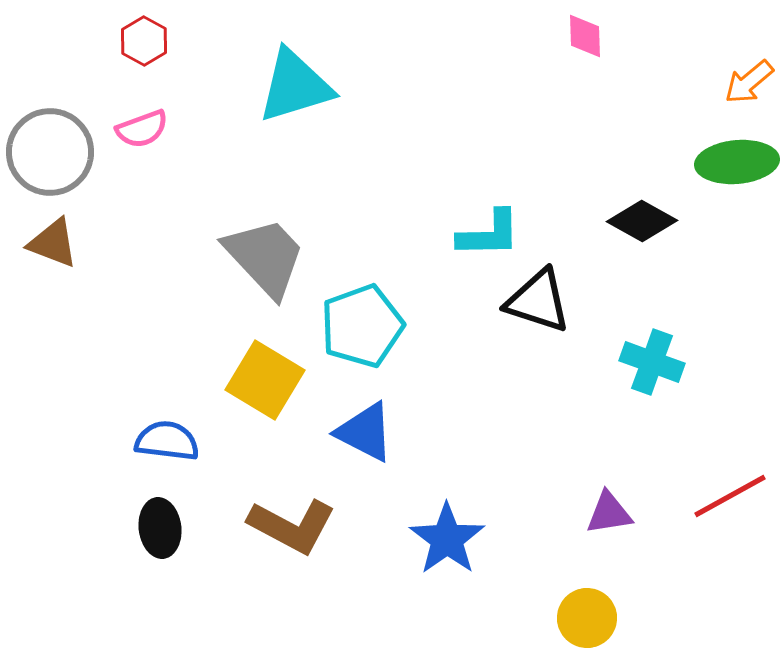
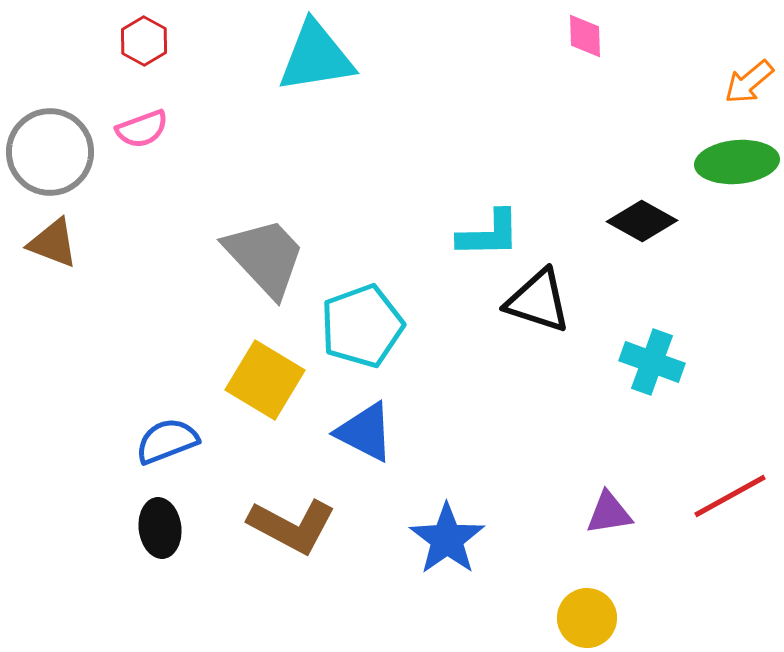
cyan triangle: moved 21 px right, 29 px up; rotated 8 degrees clockwise
blue semicircle: rotated 28 degrees counterclockwise
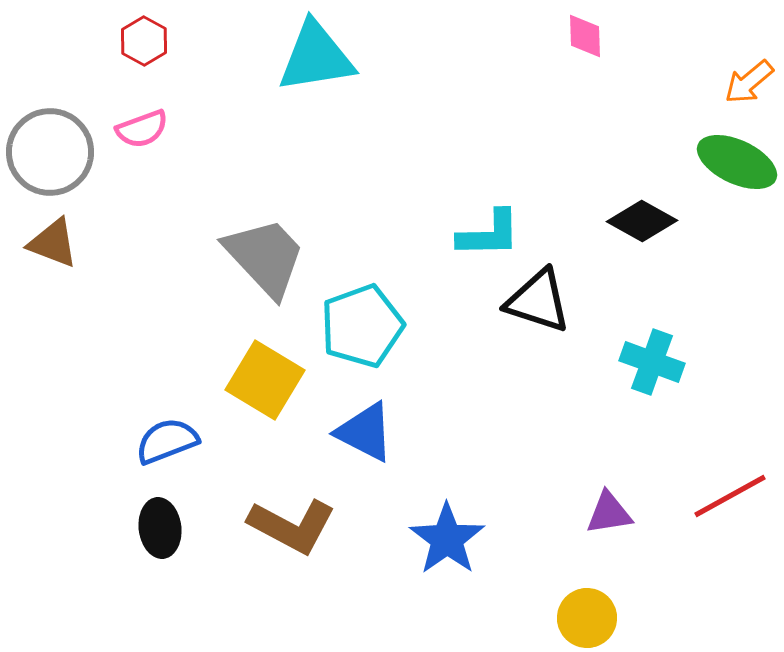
green ellipse: rotated 30 degrees clockwise
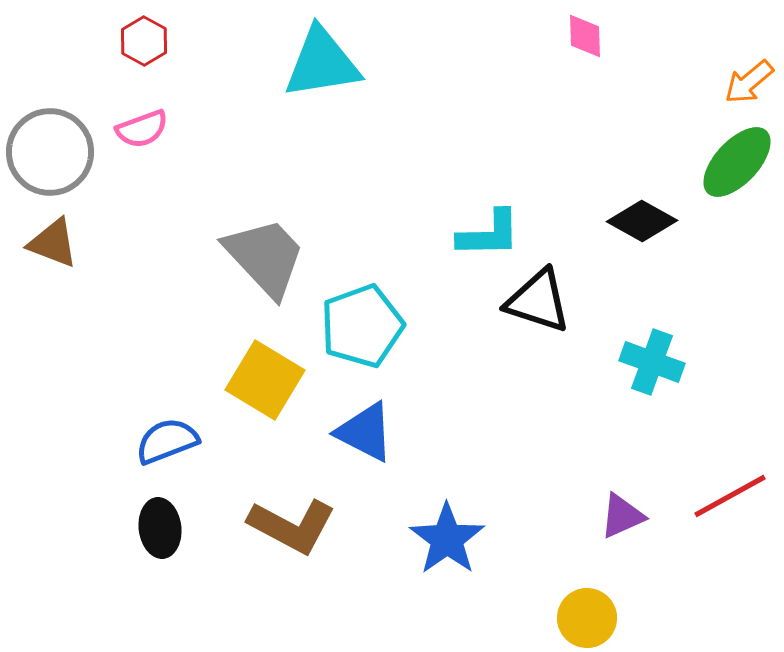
cyan triangle: moved 6 px right, 6 px down
green ellipse: rotated 72 degrees counterclockwise
purple triangle: moved 13 px right, 3 px down; rotated 15 degrees counterclockwise
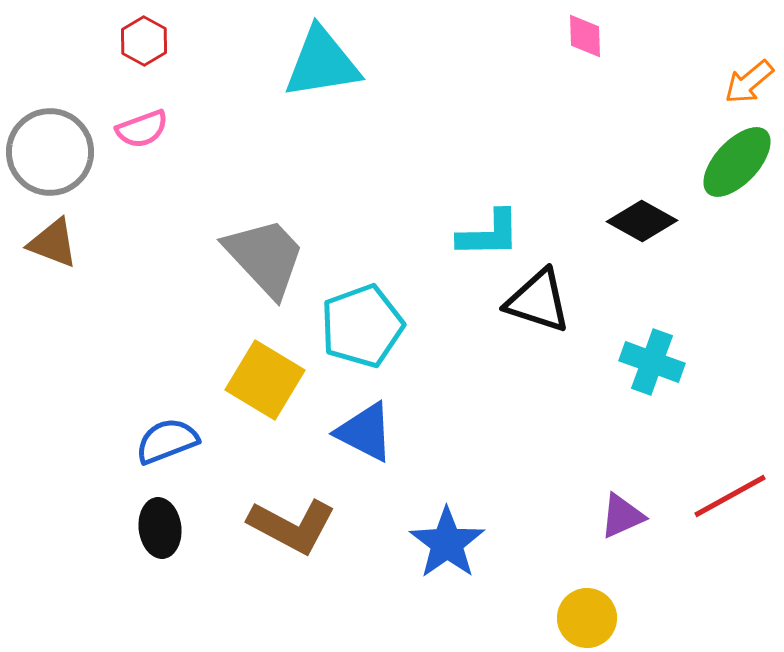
blue star: moved 4 px down
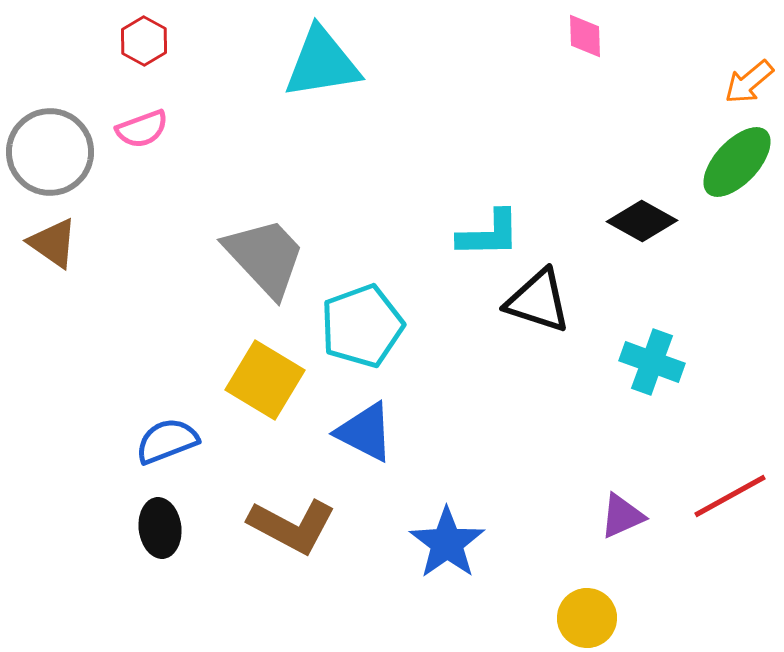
brown triangle: rotated 14 degrees clockwise
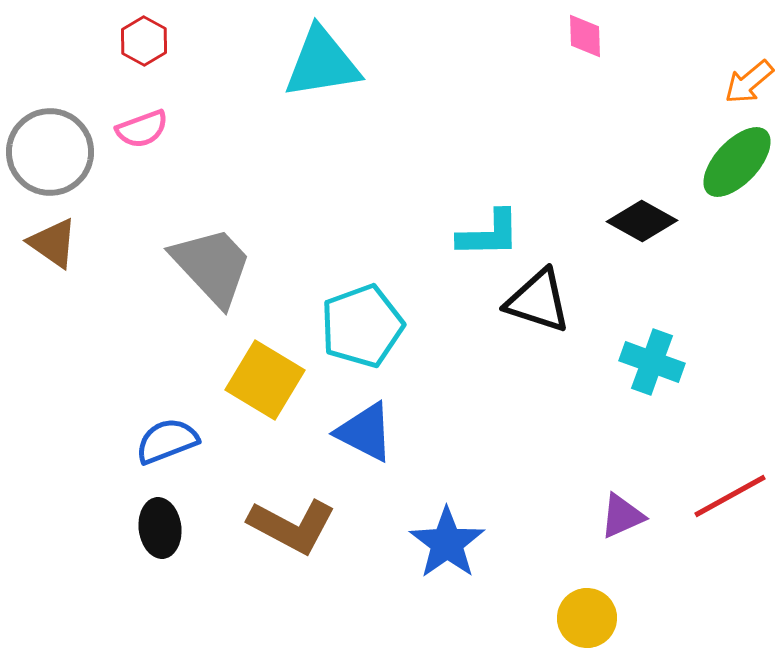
gray trapezoid: moved 53 px left, 9 px down
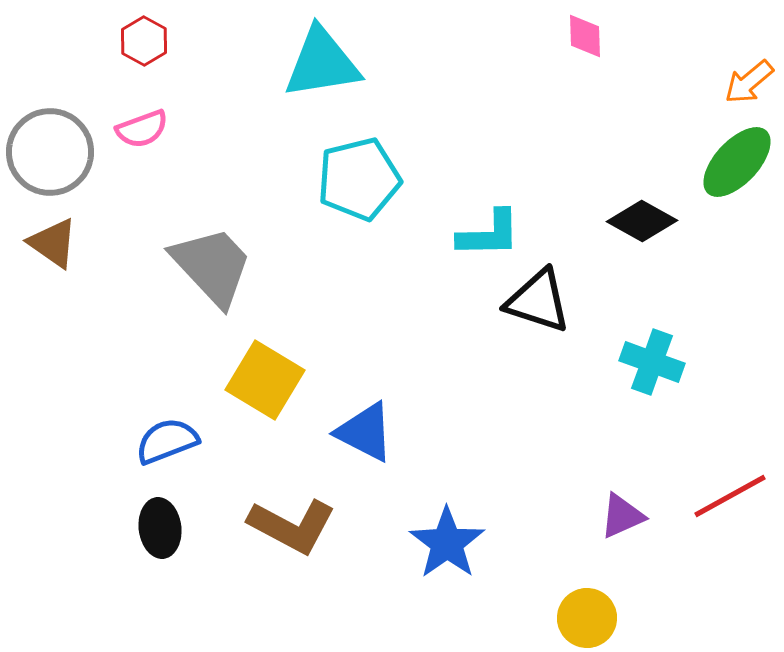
cyan pentagon: moved 3 px left, 147 px up; rotated 6 degrees clockwise
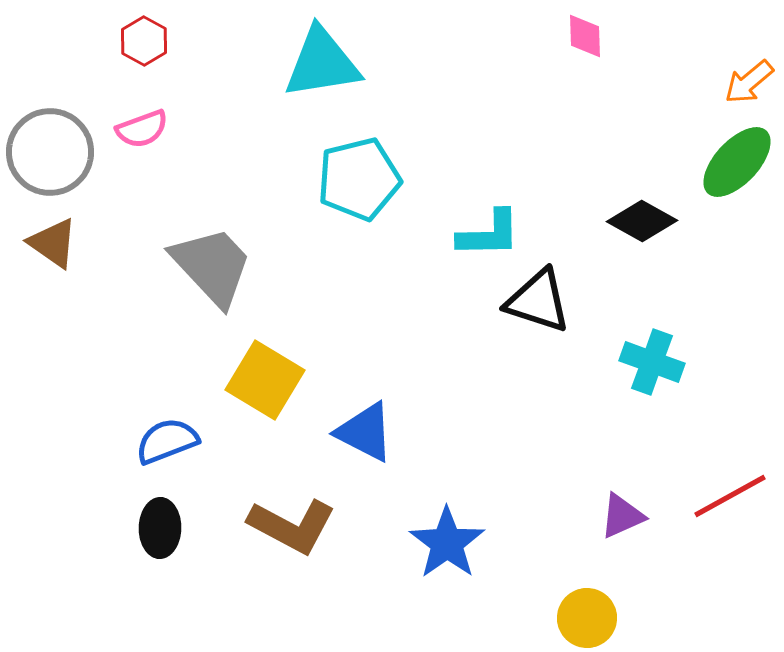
black ellipse: rotated 8 degrees clockwise
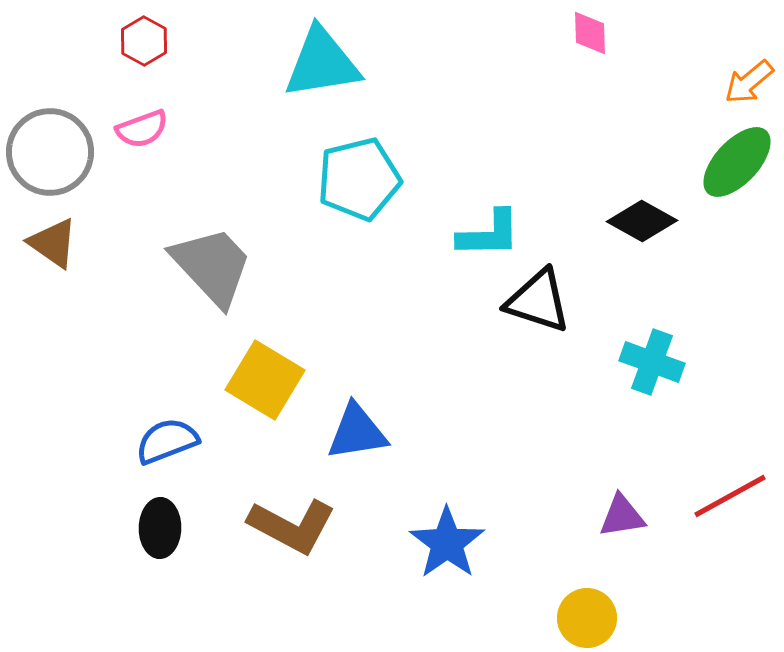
pink diamond: moved 5 px right, 3 px up
blue triangle: moved 8 px left; rotated 36 degrees counterclockwise
purple triangle: rotated 15 degrees clockwise
